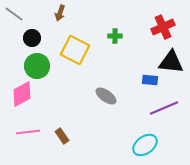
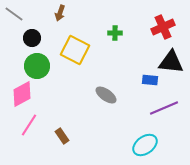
green cross: moved 3 px up
gray ellipse: moved 1 px up
pink line: moved 1 px right, 7 px up; rotated 50 degrees counterclockwise
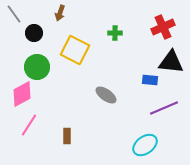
gray line: rotated 18 degrees clockwise
black circle: moved 2 px right, 5 px up
green circle: moved 1 px down
brown rectangle: moved 5 px right; rotated 35 degrees clockwise
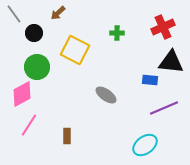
brown arrow: moved 2 px left; rotated 28 degrees clockwise
green cross: moved 2 px right
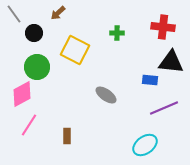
red cross: rotated 30 degrees clockwise
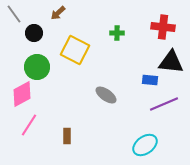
purple line: moved 4 px up
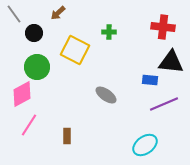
green cross: moved 8 px left, 1 px up
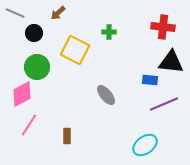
gray line: moved 1 px right, 1 px up; rotated 30 degrees counterclockwise
gray ellipse: rotated 15 degrees clockwise
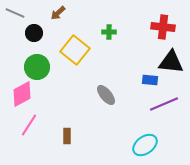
yellow square: rotated 12 degrees clockwise
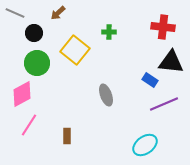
green circle: moved 4 px up
blue rectangle: rotated 28 degrees clockwise
gray ellipse: rotated 20 degrees clockwise
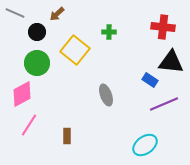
brown arrow: moved 1 px left, 1 px down
black circle: moved 3 px right, 1 px up
